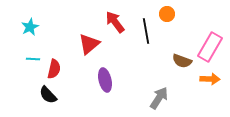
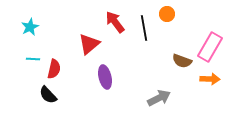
black line: moved 2 px left, 3 px up
purple ellipse: moved 3 px up
gray arrow: rotated 30 degrees clockwise
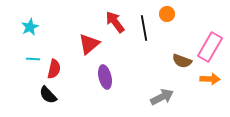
gray arrow: moved 3 px right, 1 px up
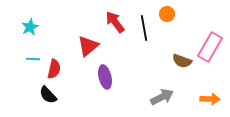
red triangle: moved 1 px left, 2 px down
orange arrow: moved 20 px down
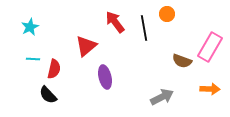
red triangle: moved 2 px left
orange arrow: moved 10 px up
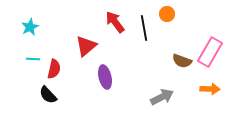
pink rectangle: moved 5 px down
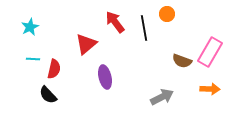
red triangle: moved 2 px up
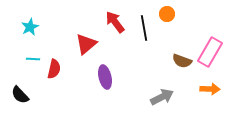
black semicircle: moved 28 px left
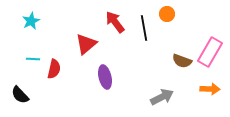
cyan star: moved 1 px right, 6 px up
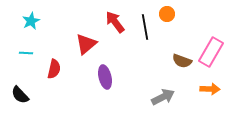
black line: moved 1 px right, 1 px up
pink rectangle: moved 1 px right
cyan line: moved 7 px left, 6 px up
gray arrow: moved 1 px right
